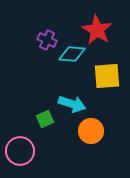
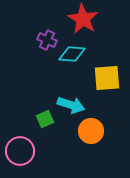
red star: moved 14 px left, 11 px up
yellow square: moved 2 px down
cyan arrow: moved 1 px left, 1 px down
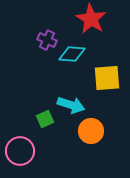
red star: moved 8 px right
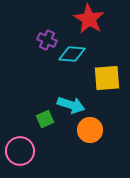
red star: moved 2 px left
orange circle: moved 1 px left, 1 px up
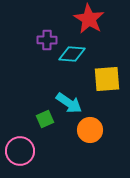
purple cross: rotated 24 degrees counterclockwise
yellow square: moved 1 px down
cyan arrow: moved 2 px left, 2 px up; rotated 16 degrees clockwise
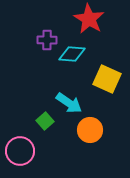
yellow square: rotated 28 degrees clockwise
green square: moved 2 px down; rotated 18 degrees counterclockwise
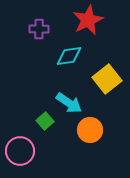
red star: moved 1 px left, 1 px down; rotated 16 degrees clockwise
purple cross: moved 8 px left, 11 px up
cyan diamond: moved 3 px left, 2 px down; rotated 12 degrees counterclockwise
yellow square: rotated 28 degrees clockwise
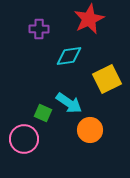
red star: moved 1 px right, 1 px up
yellow square: rotated 12 degrees clockwise
green square: moved 2 px left, 8 px up; rotated 24 degrees counterclockwise
pink circle: moved 4 px right, 12 px up
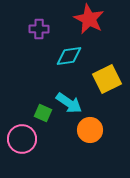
red star: rotated 20 degrees counterclockwise
pink circle: moved 2 px left
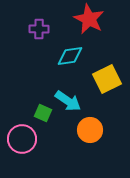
cyan diamond: moved 1 px right
cyan arrow: moved 1 px left, 2 px up
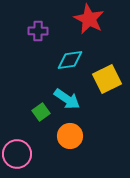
purple cross: moved 1 px left, 2 px down
cyan diamond: moved 4 px down
cyan arrow: moved 1 px left, 2 px up
green square: moved 2 px left, 1 px up; rotated 30 degrees clockwise
orange circle: moved 20 px left, 6 px down
pink circle: moved 5 px left, 15 px down
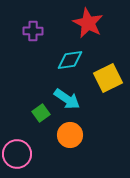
red star: moved 1 px left, 4 px down
purple cross: moved 5 px left
yellow square: moved 1 px right, 1 px up
green square: moved 1 px down
orange circle: moved 1 px up
